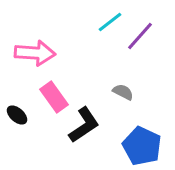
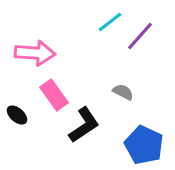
pink rectangle: moved 2 px up
blue pentagon: moved 2 px right, 1 px up
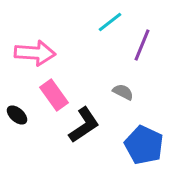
purple line: moved 2 px right, 9 px down; rotated 20 degrees counterclockwise
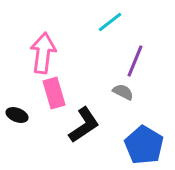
purple line: moved 7 px left, 16 px down
pink arrow: moved 8 px right; rotated 87 degrees counterclockwise
pink rectangle: moved 2 px up; rotated 20 degrees clockwise
black ellipse: rotated 20 degrees counterclockwise
blue pentagon: rotated 6 degrees clockwise
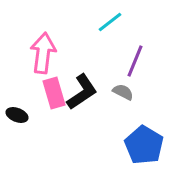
black L-shape: moved 2 px left, 33 px up
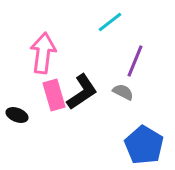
pink rectangle: moved 2 px down
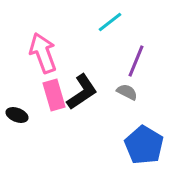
pink arrow: rotated 27 degrees counterclockwise
purple line: moved 1 px right
gray semicircle: moved 4 px right
